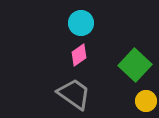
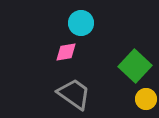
pink diamond: moved 13 px left, 3 px up; rotated 25 degrees clockwise
green square: moved 1 px down
yellow circle: moved 2 px up
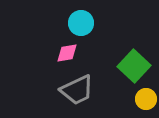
pink diamond: moved 1 px right, 1 px down
green square: moved 1 px left
gray trapezoid: moved 3 px right, 4 px up; rotated 120 degrees clockwise
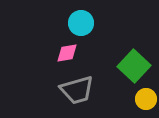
gray trapezoid: rotated 9 degrees clockwise
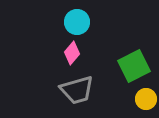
cyan circle: moved 4 px left, 1 px up
pink diamond: moved 5 px right; rotated 40 degrees counterclockwise
green square: rotated 20 degrees clockwise
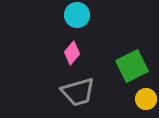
cyan circle: moved 7 px up
green square: moved 2 px left
gray trapezoid: moved 1 px right, 2 px down
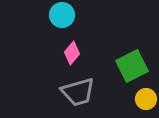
cyan circle: moved 15 px left
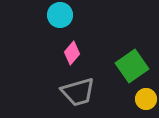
cyan circle: moved 2 px left
green square: rotated 8 degrees counterclockwise
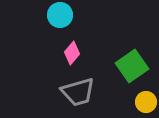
yellow circle: moved 3 px down
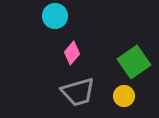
cyan circle: moved 5 px left, 1 px down
green square: moved 2 px right, 4 px up
yellow circle: moved 22 px left, 6 px up
